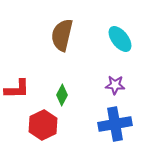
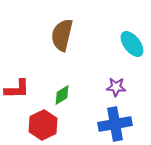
cyan ellipse: moved 12 px right, 5 px down
purple star: moved 1 px right, 2 px down
green diamond: rotated 30 degrees clockwise
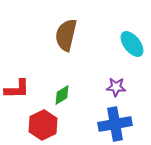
brown semicircle: moved 4 px right
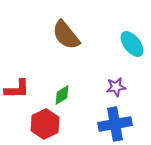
brown semicircle: rotated 52 degrees counterclockwise
purple star: rotated 12 degrees counterclockwise
red hexagon: moved 2 px right, 1 px up
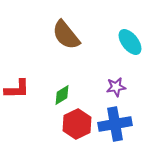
cyan ellipse: moved 2 px left, 2 px up
red hexagon: moved 32 px right
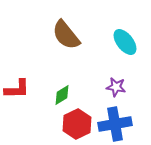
cyan ellipse: moved 5 px left
purple star: rotated 18 degrees clockwise
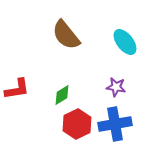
red L-shape: rotated 8 degrees counterclockwise
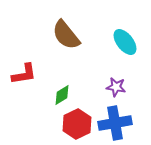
red L-shape: moved 7 px right, 15 px up
blue cross: moved 1 px up
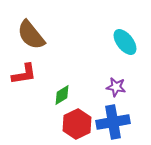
brown semicircle: moved 35 px left
blue cross: moved 2 px left, 1 px up
